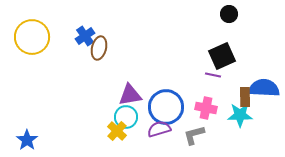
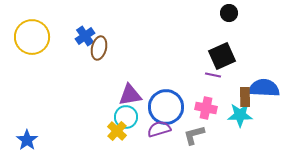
black circle: moved 1 px up
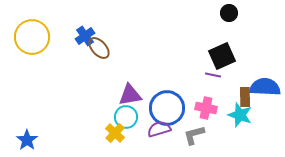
brown ellipse: rotated 55 degrees counterclockwise
blue semicircle: moved 1 px right, 1 px up
blue circle: moved 1 px right, 1 px down
cyan star: rotated 20 degrees clockwise
yellow cross: moved 2 px left, 2 px down
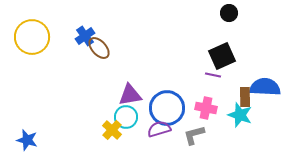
yellow cross: moved 3 px left, 3 px up
blue star: rotated 20 degrees counterclockwise
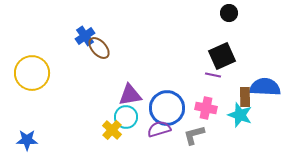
yellow circle: moved 36 px down
blue star: rotated 15 degrees counterclockwise
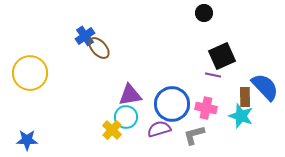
black circle: moved 25 px left
yellow circle: moved 2 px left
blue semicircle: rotated 44 degrees clockwise
blue circle: moved 5 px right, 4 px up
cyan star: moved 1 px right, 1 px down
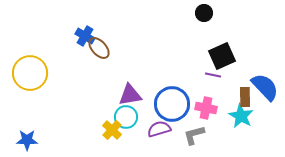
blue cross: rotated 24 degrees counterclockwise
cyan star: rotated 10 degrees clockwise
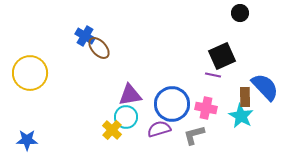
black circle: moved 36 px right
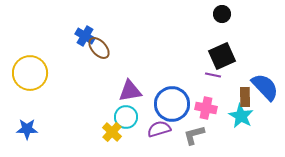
black circle: moved 18 px left, 1 px down
purple triangle: moved 4 px up
yellow cross: moved 2 px down
blue star: moved 11 px up
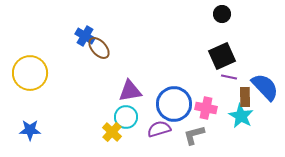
purple line: moved 16 px right, 2 px down
blue circle: moved 2 px right
blue star: moved 3 px right, 1 px down
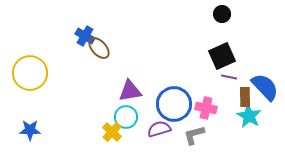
cyan star: moved 8 px right
